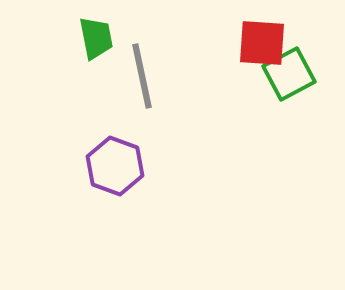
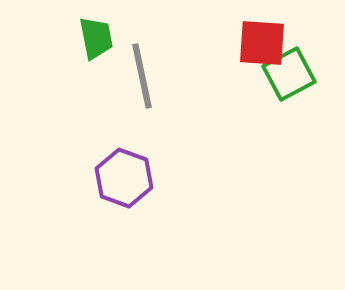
purple hexagon: moved 9 px right, 12 px down
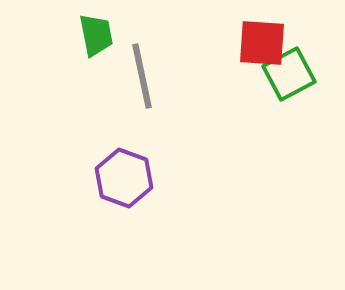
green trapezoid: moved 3 px up
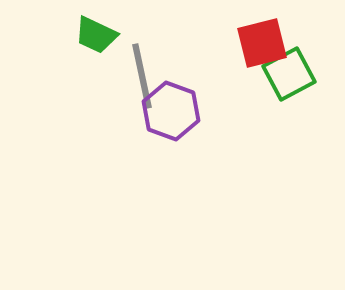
green trapezoid: rotated 126 degrees clockwise
red square: rotated 18 degrees counterclockwise
purple hexagon: moved 47 px right, 67 px up
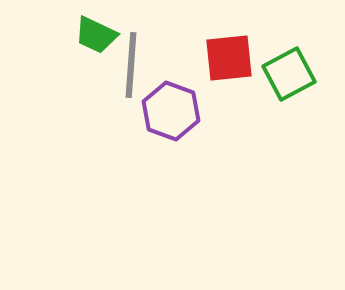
red square: moved 33 px left, 15 px down; rotated 8 degrees clockwise
gray line: moved 11 px left, 11 px up; rotated 16 degrees clockwise
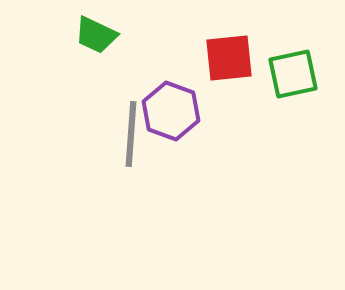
gray line: moved 69 px down
green square: moved 4 px right; rotated 16 degrees clockwise
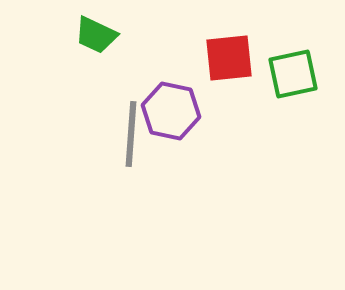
purple hexagon: rotated 8 degrees counterclockwise
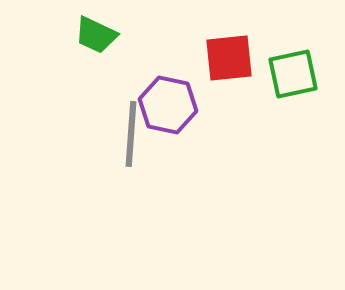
purple hexagon: moved 3 px left, 6 px up
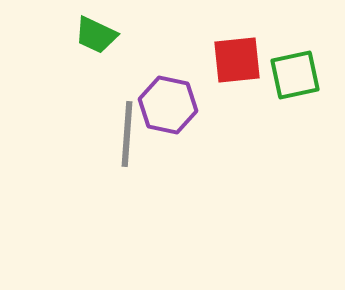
red square: moved 8 px right, 2 px down
green square: moved 2 px right, 1 px down
gray line: moved 4 px left
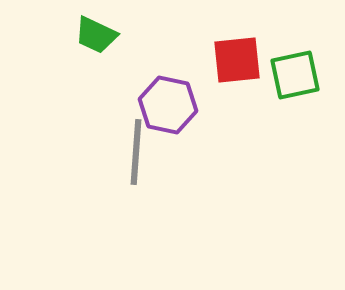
gray line: moved 9 px right, 18 px down
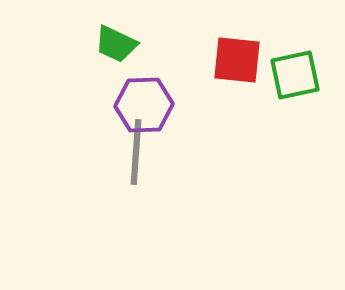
green trapezoid: moved 20 px right, 9 px down
red square: rotated 12 degrees clockwise
purple hexagon: moved 24 px left; rotated 14 degrees counterclockwise
